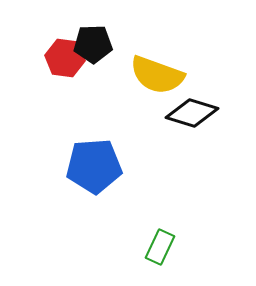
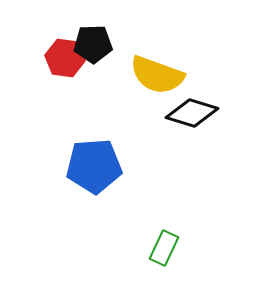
green rectangle: moved 4 px right, 1 px down
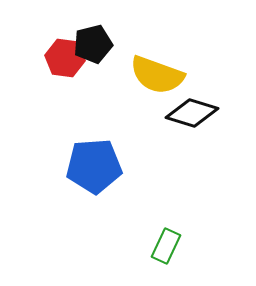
black pentagon: rotated 12 degrees counterclockwise
green rectangle: moved 2 px right, 2 px up
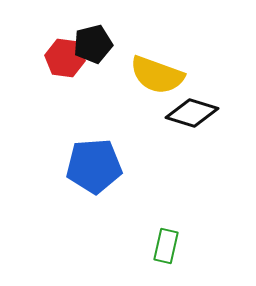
green rectangle: rotated 12 degrees counterclockwise
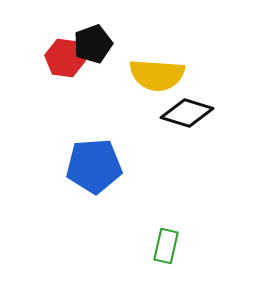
black pentagon: rotated 6 degrees counterclockwise
yellow semicircle: rotated 16 degrees counterclockwise
black diamond: moved 5 px left
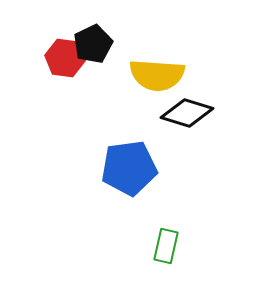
black pentagon: rotated 6 degrees counterclockwise
blue pentagon: moved 35 px right, 2 px down; rotated 4 degrees counterclockwise
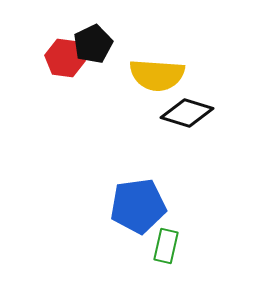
blue pentagon: moved 9 px right, 38 px down
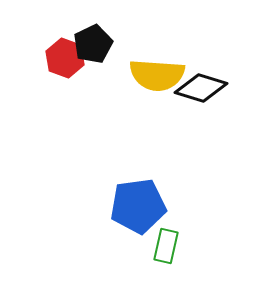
red hexagon: rotated 12 degrees clockwise
black diamond: moved 14 px right, 25 px up
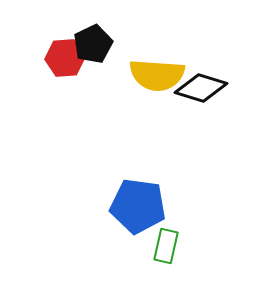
red hexagon: rotated 24 degrees counterclockwise
blue pentagon: rotated 16 degrees clockwise
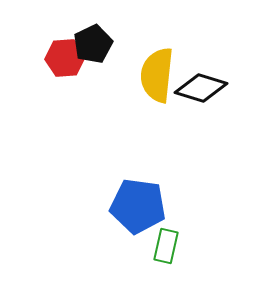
yellow semicircle: rotated 92 degrees clockwise
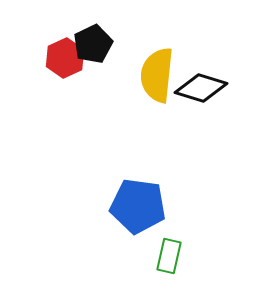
red hexagon: rotated 21 degrees counterclockwise
green rectangle: moved 3 px right, 10 px down
